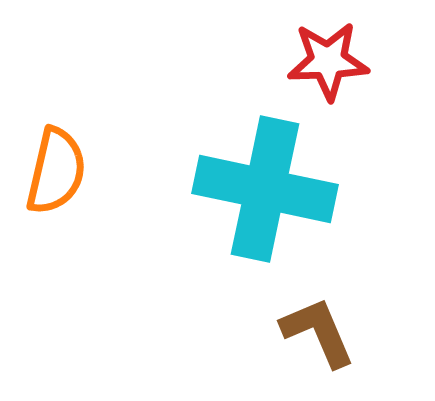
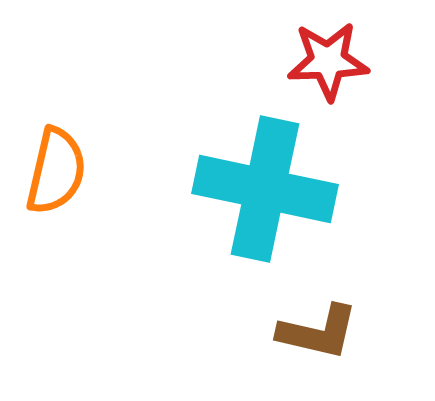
brown L-shape: rotated 126 degrees clockwise
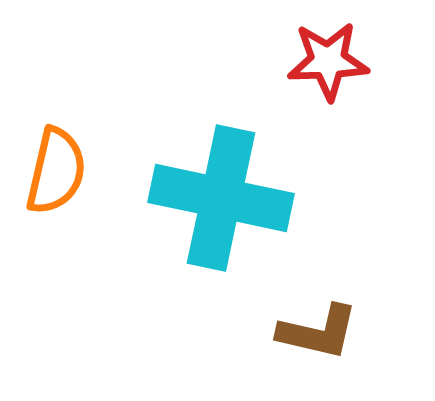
cyan cross: moved 44 px left, 9 px down
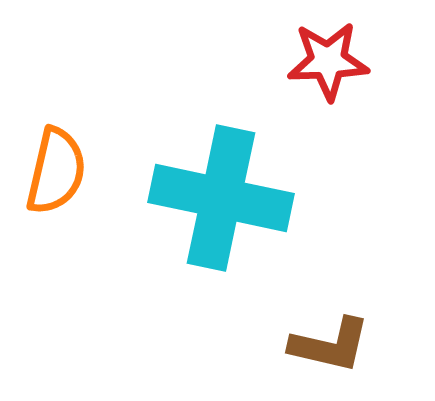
brown L-shape: moved 12 px right, 13 px down
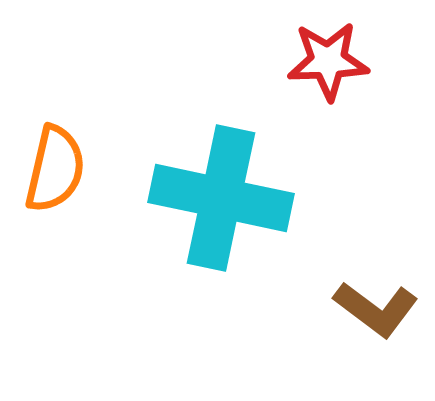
orange semicircle: moved 1 px left, 2 px up
brown L-shape: moved 46 px right, 36 px up; rotated 24 degrees clockwise
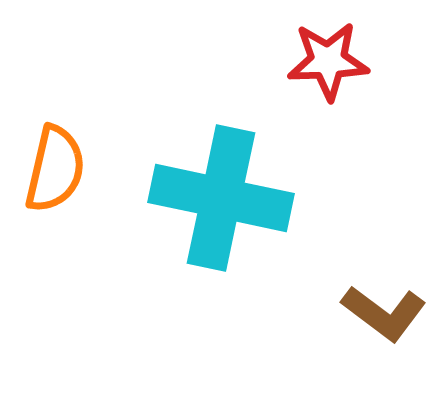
brown L-shape: moved 8 px right, 4 px down
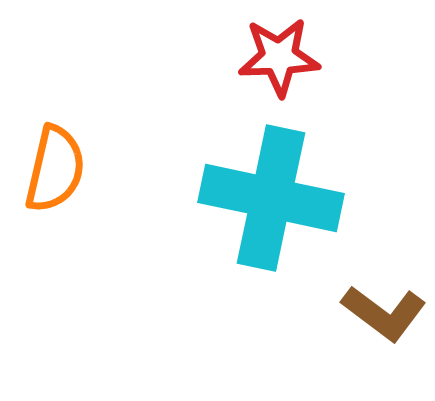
red star: moved 49 px left, 4 px up
cyan cross: moved 50 px right
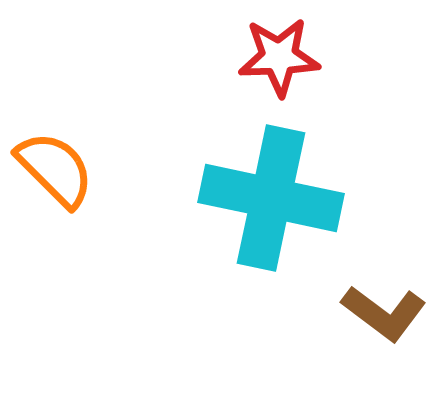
orange semicircle: rotated 58 degrees counterclockwise
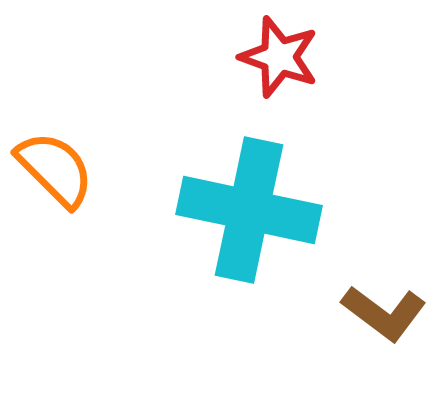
red star: rotated 22 degrees clockwise
cyan cross: moved 22 px left, 12 px down
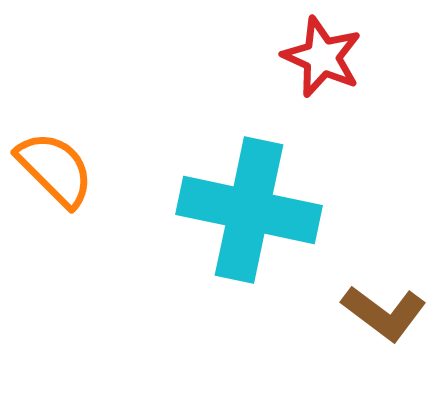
red star: moved 43 px right; rotated 4 degrees clockwise
